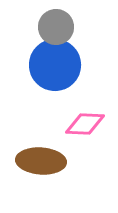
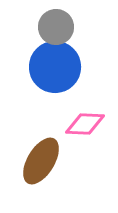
blue circle: moved 2 px down
brown ellipse: rotated 63 degrees counterclockwise
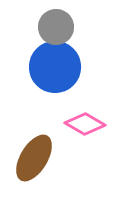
pink diamond: rotated 27 degrees clockwise
brown ellipse: moved 7 px left, 3 px up
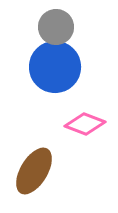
pink diamond: rotated 9 degrees counterclockwise
brown ellipse: moved 13 px down
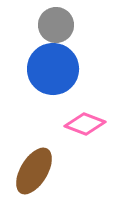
gray circle: moved 2 px up
blue circle: moved 2 px left, 2 px down
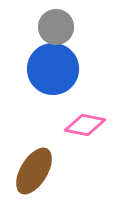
gray circle: moved 2 px down
pink diamond: moved 1 px down; rotated 9 degrees counterclockwise
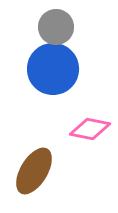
pink diamond: moved 5 px right, 4 px down
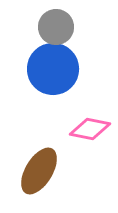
brown ellipse: moved 5 px right
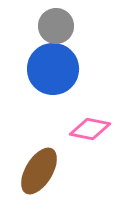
gray circle: moved 1 px up
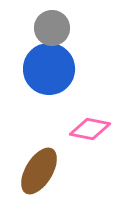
gray circle: moved 4 px left, 2 px down
blue circle: moved 4 px left
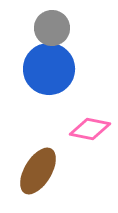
brown ellipse: moved 1 px left
